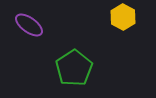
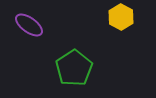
yellow hexagon: moved 2 px left
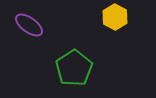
yellow hexagon: moved 6 px left
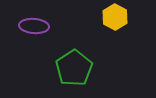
purple ellipse: moved 5 px right, 1 px down; rotated 32 degrees counterclockwise
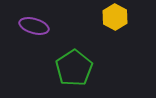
purple ellipse: rotated 12 degrees clockwise
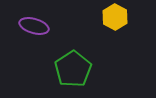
green pentagon: moved 1 px left, 1 px down
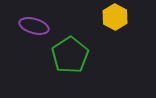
green pentagon: moved 3 px left, 14 px up
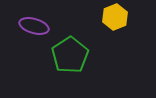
yellow hexagon: rotated 10 degrees clockwise
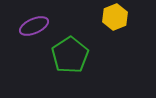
purple ellipse: rotated 40 degrees counterclockwise
